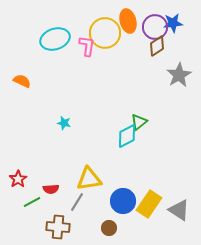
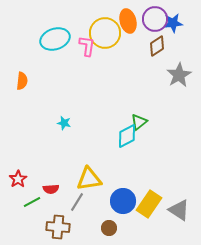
purple circle: moved 8 px up
orange semicircle: rotated 72 degrees clockwise
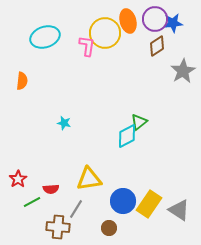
cyan ellipse: moved 10 px left, 2 px up
gray star: moved 4 px right, 4 px up
gray line: moved 1 px left, 7 px down
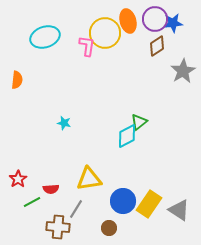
orange semicircle: moved 5 px left, 1 px up
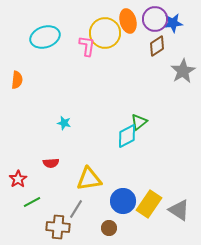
red semicircle: moved 26 px up
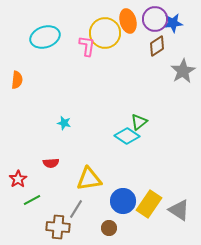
cyan diamond: rotated 60 degrees clockwise
green line: moved 2 px up
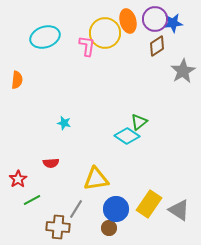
yellow triangle: moved 7 px right
blue circle: moved 7 px left, 8 px down
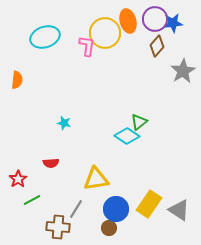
brown diamond: rotated 15 degrees counterclockwise
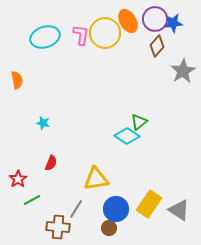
orange ellipse: rotated 15 degrees counterclockwise
pink L-shape: moved 6 px left, 11 px up
orange semicircle: rotated 18 degrees counterclockwise
cyan star: moved 21 px left
red semicircle: rotated 63 degrees counterclockwise
